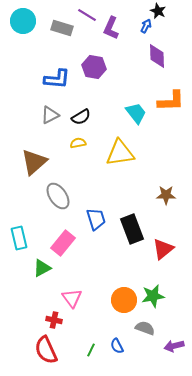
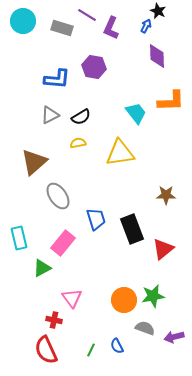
purple arrow: moved 9 px up
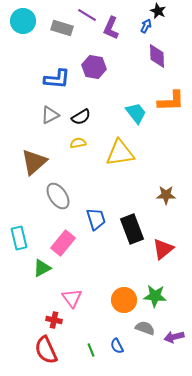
green star: moved 2 px right; rotated 15 degrees clockwise
green line: rotated 48 degrees counterclockwise
